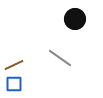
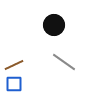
black circle: moved 21 px left, 6 px down
gray line: moved 4 px right, 4 px down
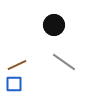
brown line: moved 3 px right
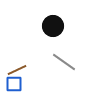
black circle: moved 1 px left, 1 px down
brown line: moved 5 px down
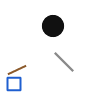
gray line: rotated 10 degrees clockwise
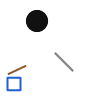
black circle: moved 16 px left, 5 px up
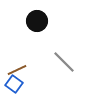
blue square: rotated 36 degrees clockwise
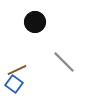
black circle: moved 2 px left, 1 px down
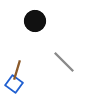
black circle: moved 1 px up
brown line: rotated 48 degrees counterclockwise
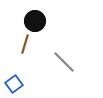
brown line: moved 8 px right, 26 px up
blue square: rotated 18 degrees clockwise
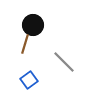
black circle: moved 2 px left, 4 px down
blue square: moved 15 px right, 4 px up
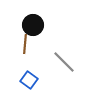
brown line: rotated 12 degrees counterclockwise
blue square: rotated 18 degrees counterclockwise
